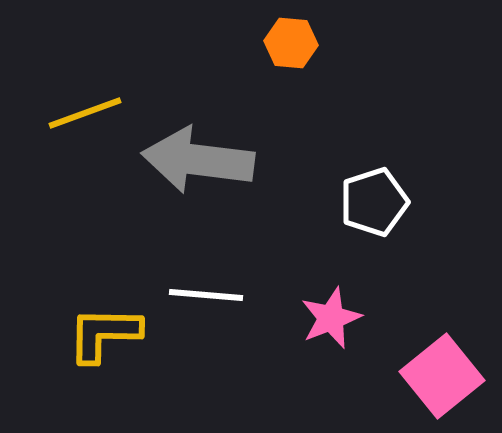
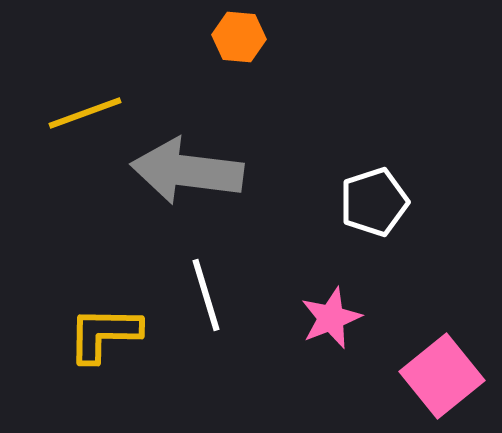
orange hexagon: moved 52 px left, 6 px up
gray arrow: moved 11 px left, 11 px down
white line: rotated 68 degrees clockwise
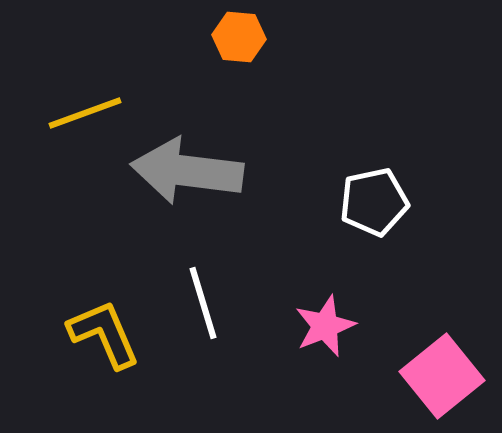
white pentagon: rotated 6 degrees clockwise
white line: moved 3 px left, 8 px down
pink star: moved 6 px left, 8 px down
yellow L-shape: rotated 66 degrees clockwise
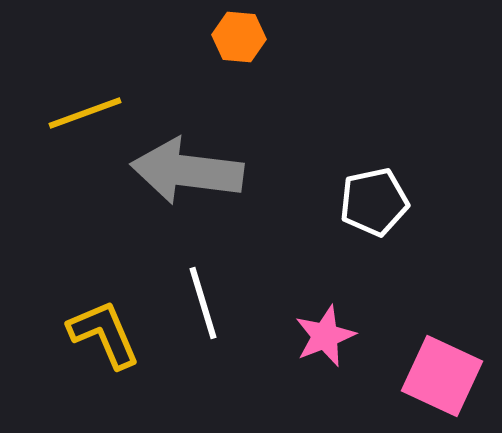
pink star: moved 10 px down
pink square: rotated 26 degrees counterclockwise
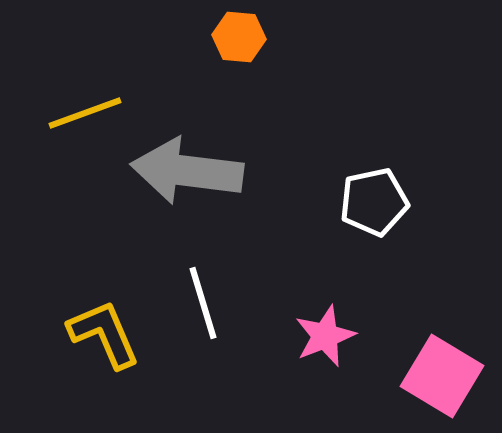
pink square: rotated 6 degrees clockwise
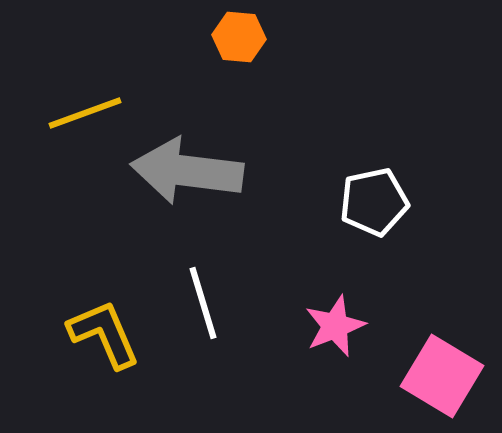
pink star: moved 10 px right, 10 px up
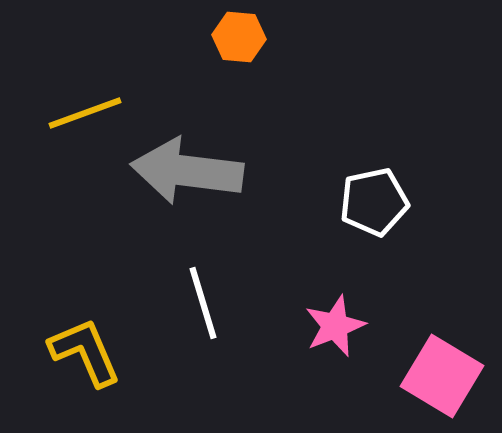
yellow L-shape: moved 19 px left, 18 px down
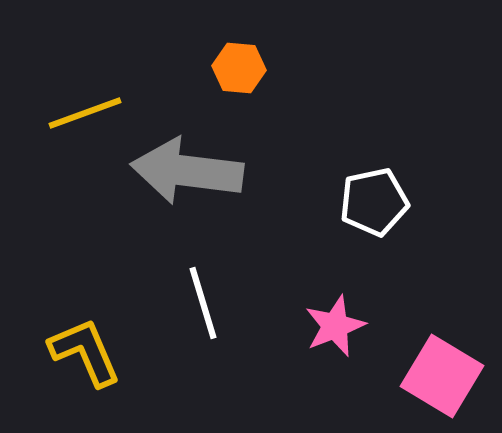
orange hexagon: moved 31 px down
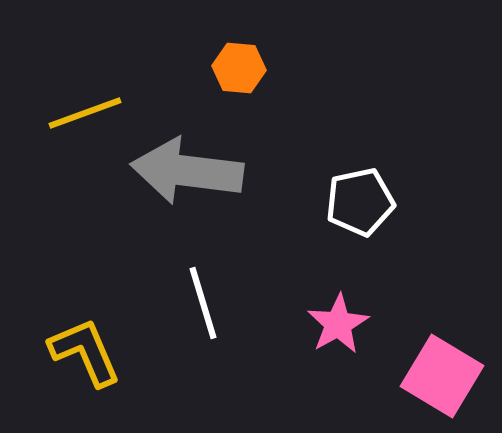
white pentagon: moved 14 px left
pink star: moved 3 px right, 2 px up; rotated 8 degrees counterclockwise
